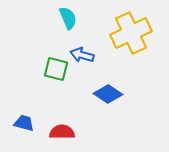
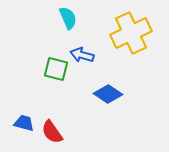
red semicircle: moved 10 px left; rotated 125 degrees counterclockwise
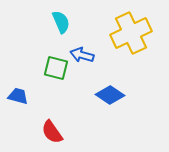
cyan semicircle: moved 7 px left, 4 px down
green square: moved 1 px up
blue diamond: moved 2 px right, 1 px down
blue trapezoid: moved 6 px left, 27 px up
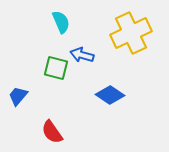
blue trapezoid: rotated 65 degrees counterclockwise
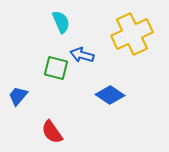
yellow cross: moved 1 px right, 1 px down
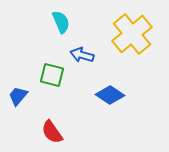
yellow cross: rotated 15 degrees counterclockwise
green square: moved 4 px left, 7 px down
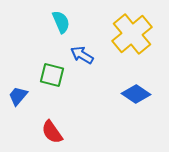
blue arrow: rotated 15 degrees clockwise
blue diamond: moved 26 px right, 1 px up
